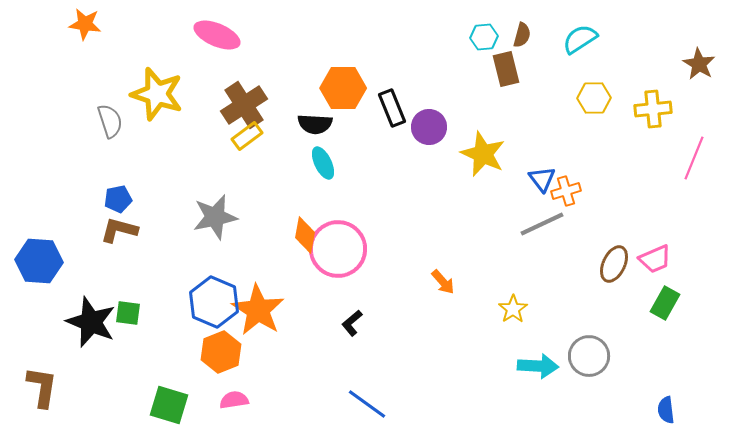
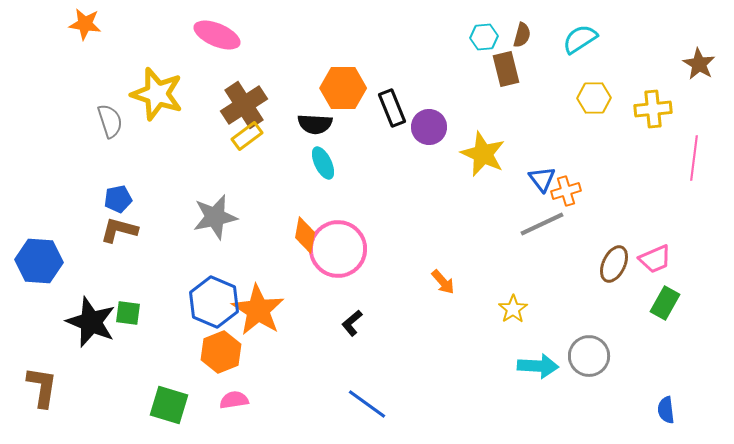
pink line at (694, 158): rotated 15 degrees counterclockwise
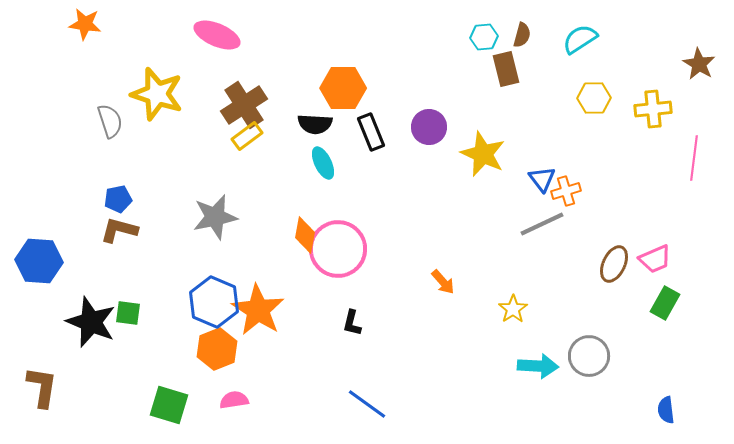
black rectangle at (392, 108): moved 21 px left, 24 px down
black L-shape at (352, 323): rotated 36 degrees counterclockwise
orange hexagon at (221, 352): moved 4 px left, 3 px up
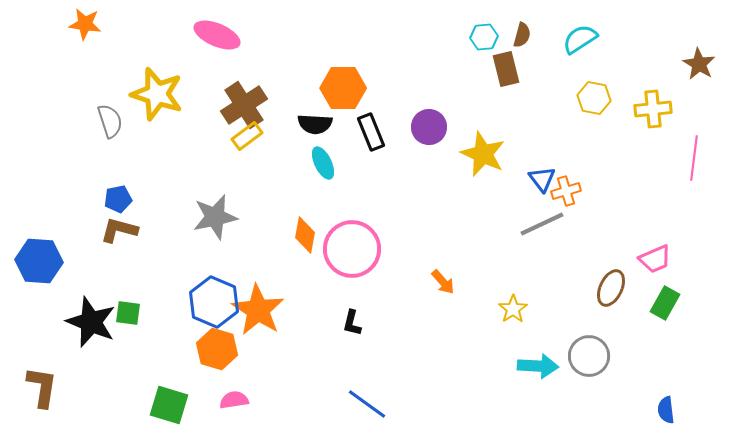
yellow hexagon at (594, 98): rotated 12 degrees clockwise
pink circle at (338, 249): moved 14 px right
brown ellipse at (614, 264): moved 3 px left, 24 px down
orange hexagon at (217, 349): rotated 21 degrees counterclockwise
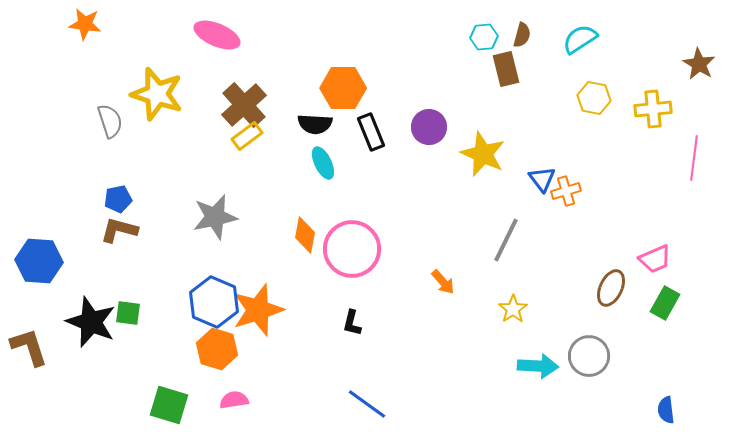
brown cross at (244, 105): rotated 9 degrees counterclockwise
gray line at (542, 224): moved 36 px left, 16 px down; rotated 39 degrees counterclockwise
orange star at (258, 310): rotated 22 degrees clockwise
brown L-shape at (42, 387): moved 13 px left, 40 px up; rotated 27 degrees counterclockwise
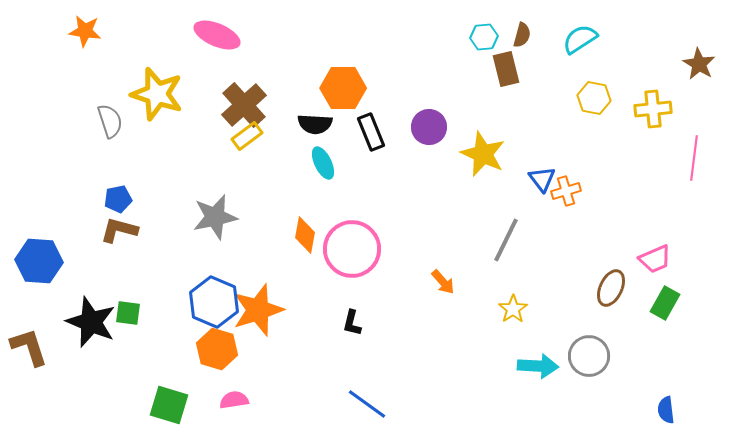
orange star at (85, 24): moved 7 px down
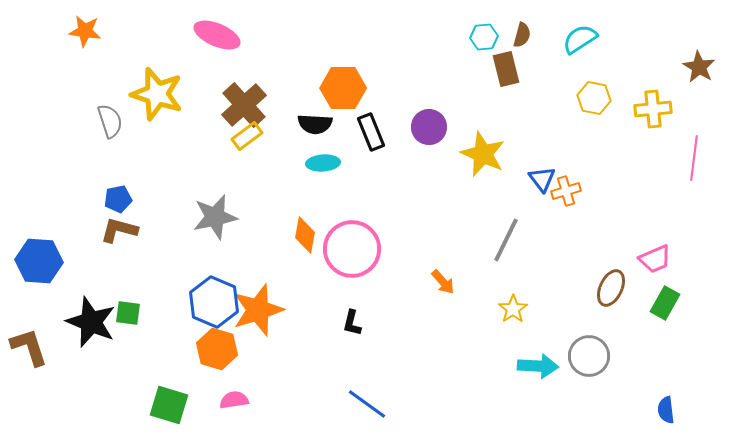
brown star at (699, 64): moved 3 px down
cyan ellipse at (323, 163): rotated 68 degrees counterclockwise
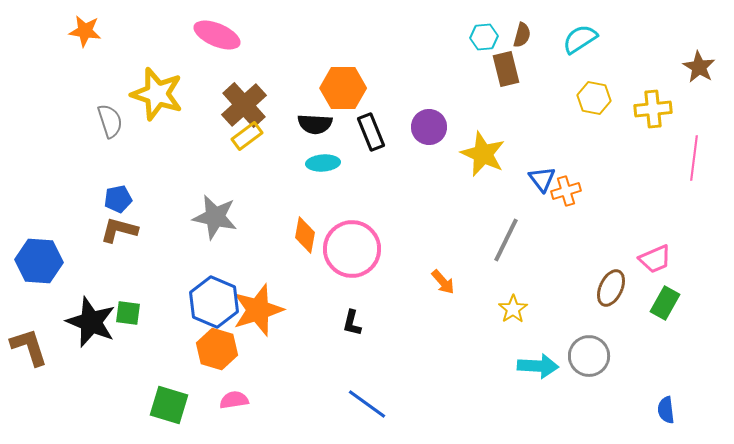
gray star at (215, 217): rotated 24 degrees clockwise
